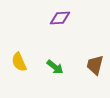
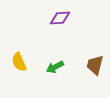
green arrow: rotated 114 degrees clockwise
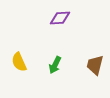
green arrow: moved 2 px up; rotated 36 degrees counterclockwise
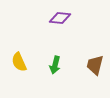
purple diamond: rotated 10 degrees clockwise
green arrow: rotated 12 degrees counterclockwise
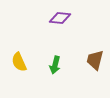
brown trapezoid: moved 5 px up
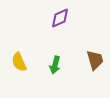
purple diamond: rotated 30 degrees counterclockwise
brown trapezoid: rotated 150 degrees clockwise
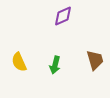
purple diamond: moved 3 px right, 2 px up
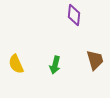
purple diamond: moved 11 px right, 1 px up; rotated 60 degrees counterclockwise
yellow semicircle: moved 3 px left, 2 px down
